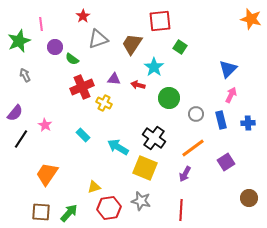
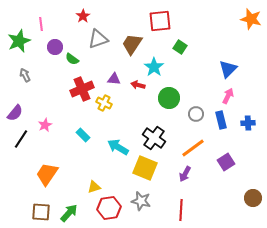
red cross: moved 2 px down
pink arrow: moved 3 px left, 1 px down
pink star: rotated 16 degrees clockwise
brown circle: moved 4 px right
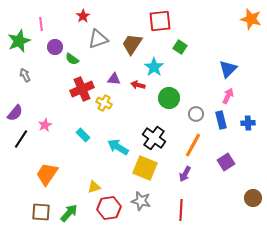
orange line: moved 3 px up; rotated 25 degrees counterclockwise
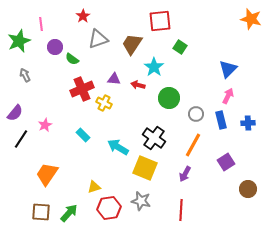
brown circle: moved 5 px left, 9 px up
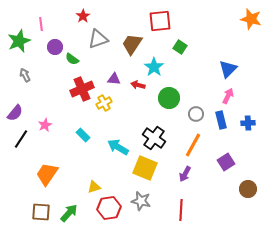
yellow cross: rotated 35 degrees clockwise
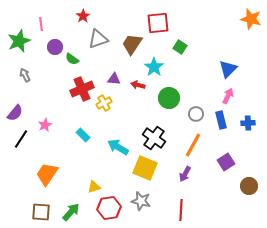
red square: moved 2 px left, 2 px down
brown circle: moved 1 px right, 3 px up
green arrow: moved 2 px right, 1 px up
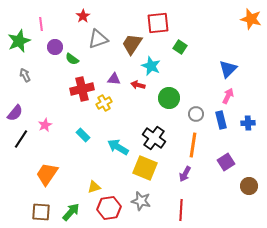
cyan star: moved 3 px left, 1 px up; rotated 12 degrees counterclockwise
red cross: rotated 10 degrees clockwise
orange line: rotated 20 degrees counterclockwise
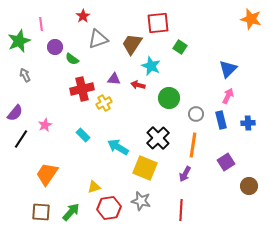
black cross: moved 4 px right; rotated 10 degrees clockwise
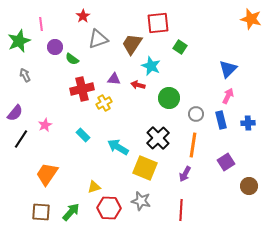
red hexagon: rotated 10 degrees clockwise
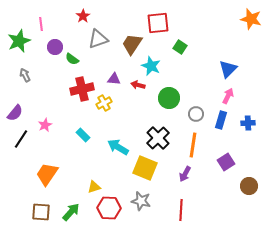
blue rectangle: rotated 30 degrees clockwise
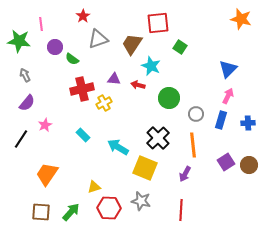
orange star: moved 10 px left
green star: rotated 30 degrees clockwise
purple semicircle: moved 12 px right, 10 px up
orange line: rotated 15 degrees counterclockwise
brown circle: moved 21 px up
